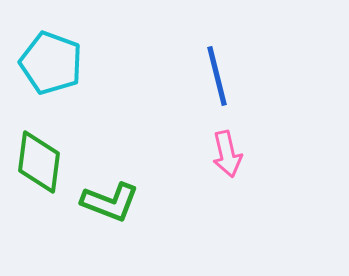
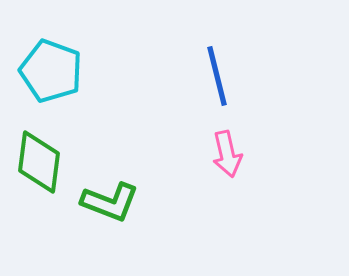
cyan pentagon: moved 8 px down
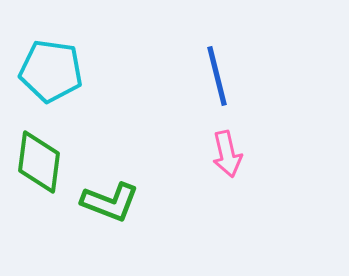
cyan pentagon: rotated 12 degrees counterclockwise
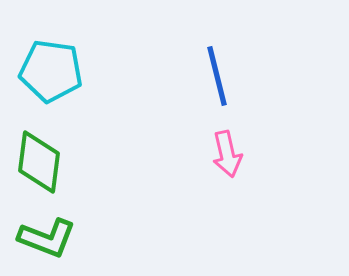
green L-shape: moved 63 px left, 36 px down
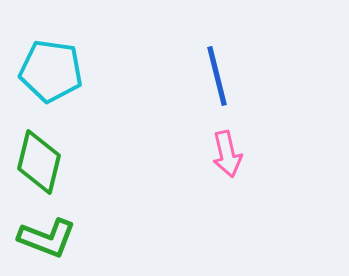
green diamond: rotated 6 degrees clockwise
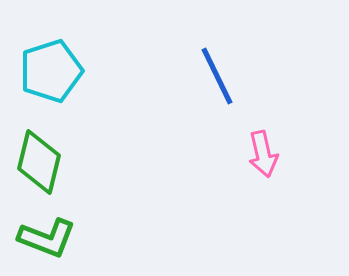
cyan pentagon: rotated 26 degrees counterclockwise
blue line: rotated 12 degrees counterclockwise
pink arrow: moved 36 px right
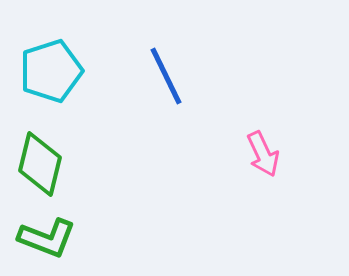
blue line: moved 51 px left
pink arrow: rotated 12 degrees counterclockwise
green diamond: moved 1 px right, 2 px down
